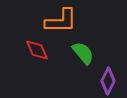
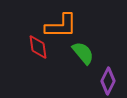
orange L-shape: moved 5 px down
red diamond: moved 1 px right, 3 px up; rotated 15 degrees clockwise
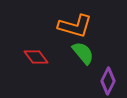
orange L-shape: moved 14 px right; rotated 16 degrees clockwise
red diamond: moved 2 px left, 10 px down; rotated 30 degrees counterclockwise
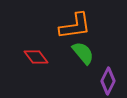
orange L-shape: rotated 24 degrees counterclockwise
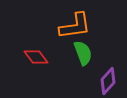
green semicircle: rotated 20 degrees clockwise
purple diamond: rotated 16 degrees clockwise
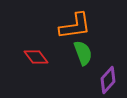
purple diamond: moved 1 px up
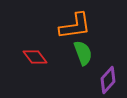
red diamond: moved 1 px left
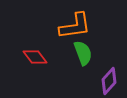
purple diamond: moved 1 px right, 1 px down
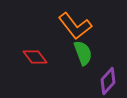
orange L-shape: rotated 60 degrees clockwise
purple diamond: moved 1 px left
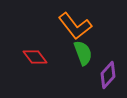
purple diamond: moved 6 px up
